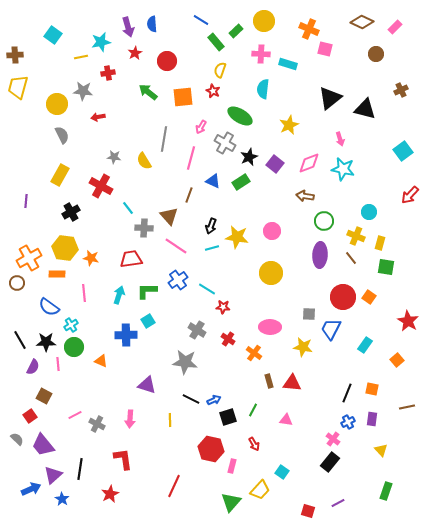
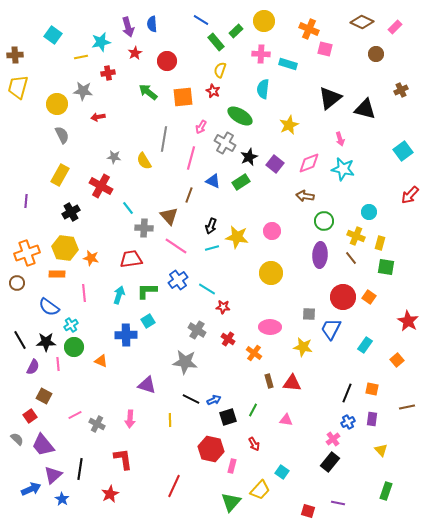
orange cross at (29, 258): moved 2 px left, 5 px up; rotated 10 degrees clockwise
pink cross at (333, 439): rotated 16 degrees clockwise
purple line at (338, 503): rotated 40 degrees clockwise
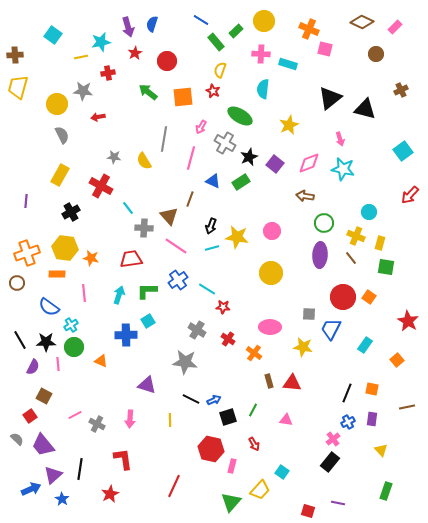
blue semicircle at (152, 24): rotated 21 degrees clockwise
brown line at (189, 195): moved 1 px right, 4 px down
green circle at (324, 221): moved 2 px down
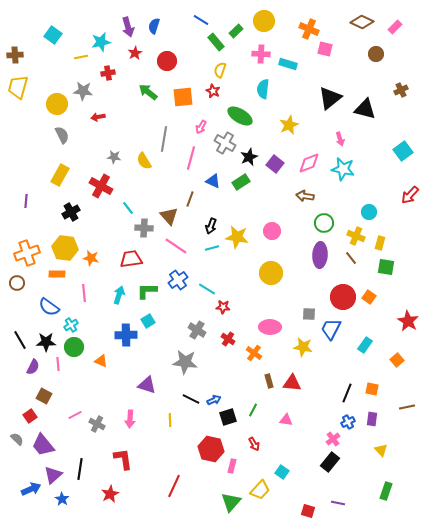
blue semicircle at (152, 24): moved 2 px right, 2 px down
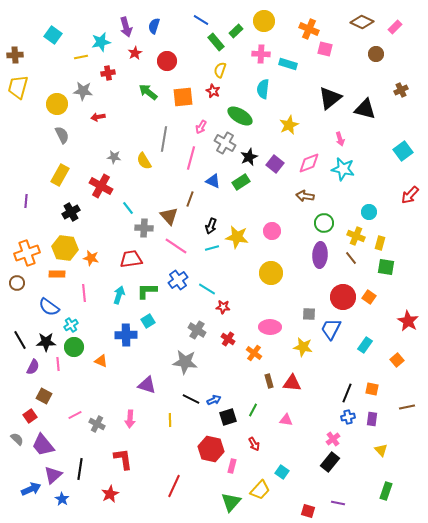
purple arrow at (128, 27): moved 2 px left
blue cross at (348, 422): moved 5 px up; rotated 16 degrees clockwise
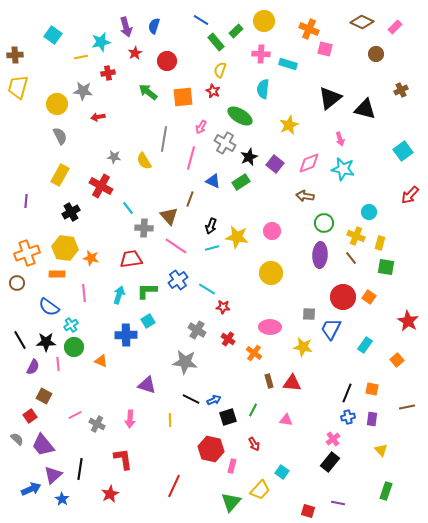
gray semicircle at (62, 135): moved 2 px left, 1 px down
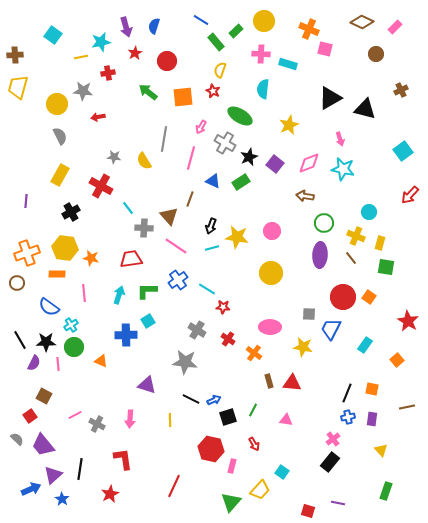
black triangle at (330, 98): rotated 10 degrees clockwise
purple semicircle at (33, 367): moved 1 px right, 4 px up
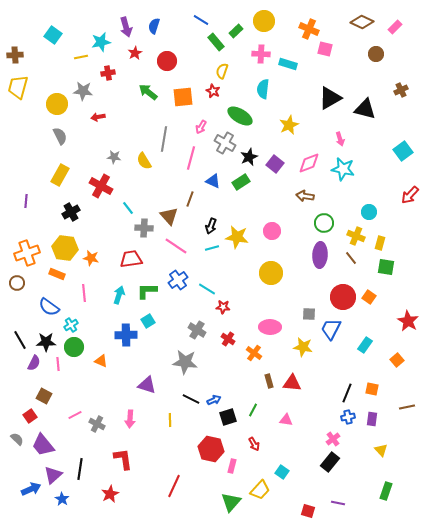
yellow semicircle at (220, 70): moved 2 px right, 1 px down
orange rectangle at (57, 274): rotated 21 degrees clockwise
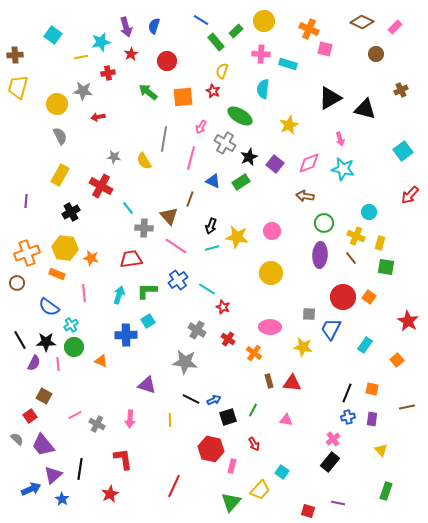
red star at (135, 53): moved 4 px left, 1 px down
red star at (223, 307): rotated 16 degrees clockwise
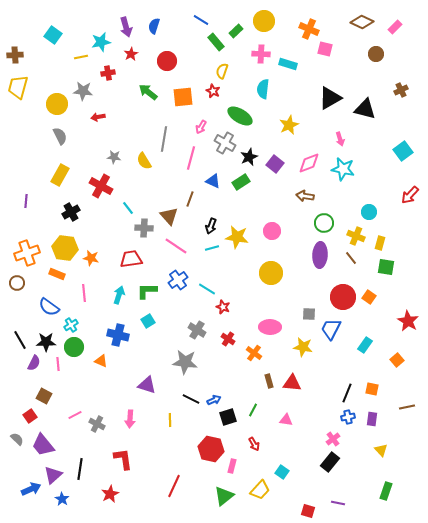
blue cross at (126, 335): moved 8 px left; rotated 15 degrees clockwise
green triangle at (231, 502): moved 7 px left, 6 px up; rotated 10 degrees clockwise
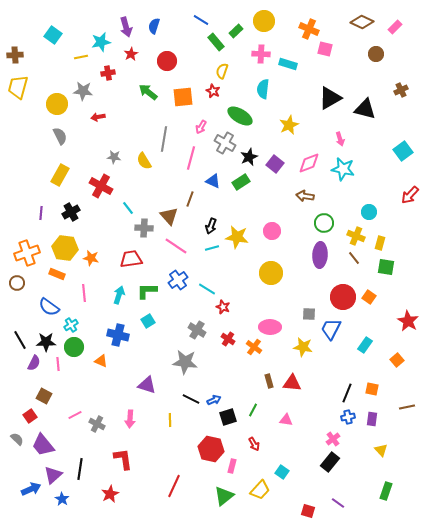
purple line at (26, 201): moved 15 px right, 12 px down
brown line at (351, 258): moved 3 px right
orange cross at (254, 353): moved 6 px up
purple line at (338, 503): rotated 24 degrees clockwise
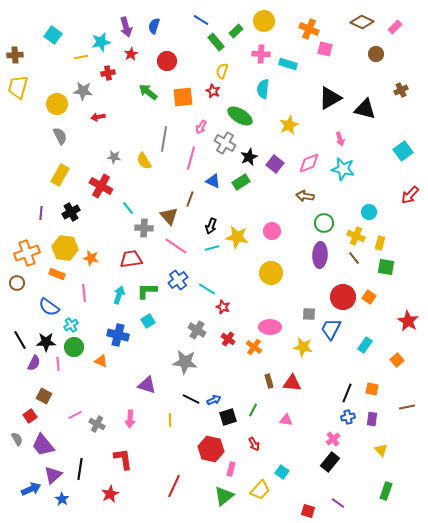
gray semicircle at (17, 439): rotated 16 degrees clockwise
pink rectangle at (232, 466): moved 1 px left, 3 px down
